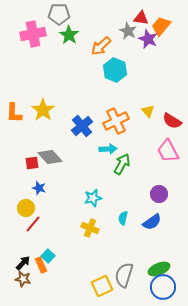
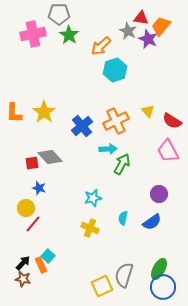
cyan hexagon: rotated 20 degrees clockwise
yellow star: moved 1 px right, 2 px down
green ellipse: rotated 40 degrees counterclockwise
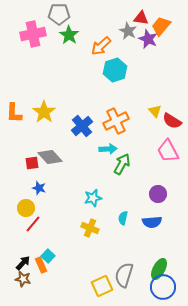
yellow triangle: moved 7 px right
purple circle: moved 1 px left
blue semicircle: rotated 30 degrees clockwise
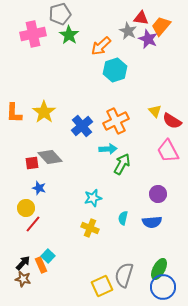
gray pentagon: moved 1 px right; rotated 15 degrees counterclockwise
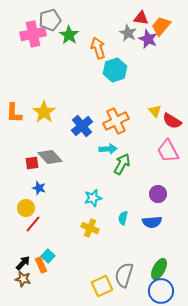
gray pentagon: moved 10 px left, 6 px down
gray star: moved 2 px down
orange arrow: moved 3 px left, 2 px down; rotated 115 degrees clockwise
blue circle: moved 2 px left, 4 px down
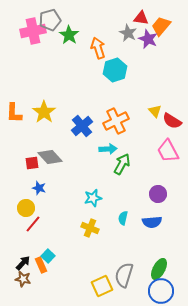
pink cross: moved 3 px up
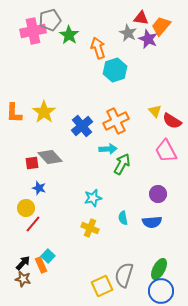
pink trapezoid: moved 2 px left
cyan semicircle: rotated 24 degrees counterclockwise
